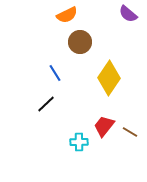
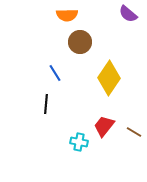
orange semicircle: rotated 25 degrees clockwise
black line: rotated 42 degrees counterclockwise
brown line: moved 4 px right
cyan cross: rotated 12 degrees clockwise
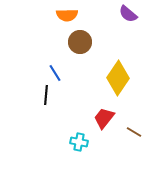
yellow diamond: moved 9 px right
black line: moved 9 px up
red trapezoid: moved 8 px up
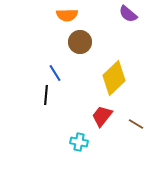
yellow diamond: moved 4 px left; rotated 12 degrees clockwise
red trapezoid: moved 2 px left, 2 px up
brown line: moved 2 px right, 8 px up
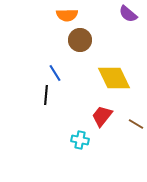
brown circle: moved 2 px up
yellow diamond: rotated 72 degrees counterclockwise
cyan cross: moved 1 px right, 2 px up
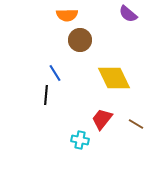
red trapezoid: moved 3 px down
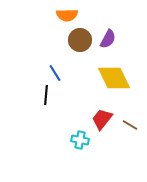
purple semicircle: moved 20 px left, 25 px down; rotated 102 degrees counterclockwise
brown line: moved 6 px left, 1 px down
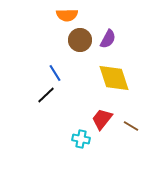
yellow diamond: rotated 8 degrees clockwise
black line: rotated 42 degrees clockwise
brown line: moved 1 px right, 1 px down
cyan cross: moved 1 px right, 1 px up
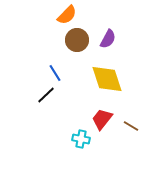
orange semicircle: rotated 45 degrees counterclockwise
brown circle: moved 3 px left
yellow diamond: moved 7 px left, 1 px down
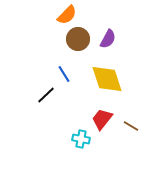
brown circle: moved 1 px right, 1 px up
blue line: moved 9 px right, 1 px down
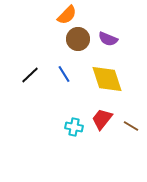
purple semicircle: rotated 84 degrees clockwise
black line: moved 16 px left, 20 px up
cyan cross: moved 7 px left, 12 px up
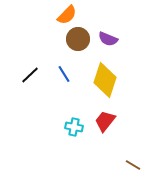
yellow diamond: moved 2 px left, 1 px down; rotated 36 degrees clockwise
red trapezoid: moved 3 px right, 2 px down
brown line: moved 2 px right, 39 px down
